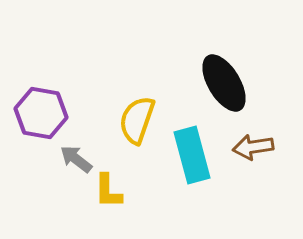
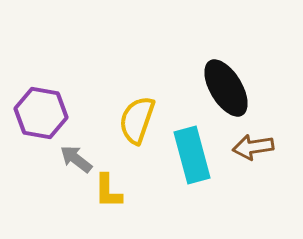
black ellipse: moved 2 px right, 5 px down
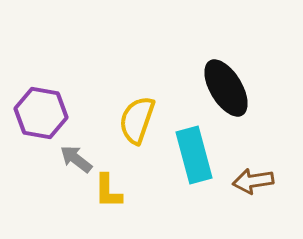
brown arrow: moved 34 px down
cyan rectangle: moved 2 px right
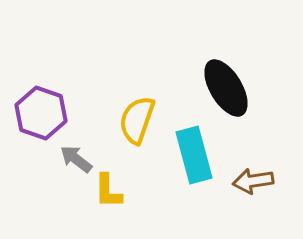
purple hexagon: rotated 9 degrees clockwise
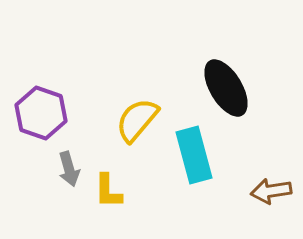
yellow semicircle: rotated 21 degrees clockwise
gray arrow: moved 7 px left, 10 px down; rotated 144 degrees counterclockwise
brown arrow: moved 18 px right, 10 px down
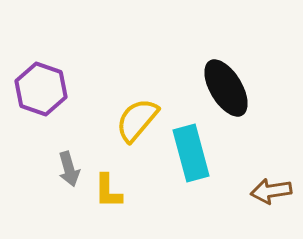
purple hexagon: moved 24 px up
cyan rectangle: moved 3 px left, 2 px up
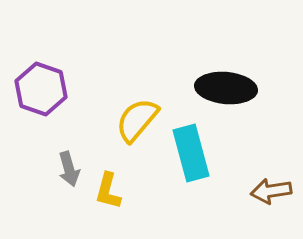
black ellipse: rotated 54 degrees counterclockwise
yellow L-shape: rotated 15 degrees clockwise
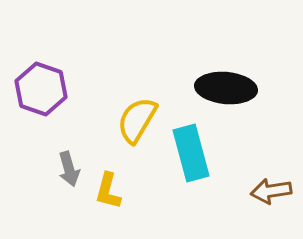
yellow semicircle: rotated 9 degrees counterclockwise
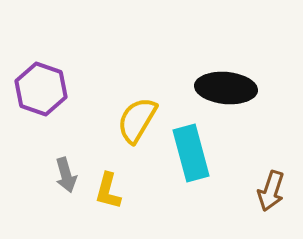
gray arrow: moved 3 px left, 6 px down
brown arrow: rotated 63 degrees counterclockwise
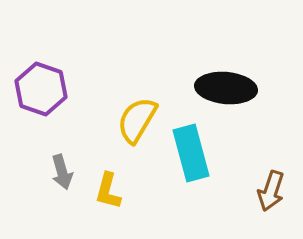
gray arrow: moved 4 px left, 3 px up
